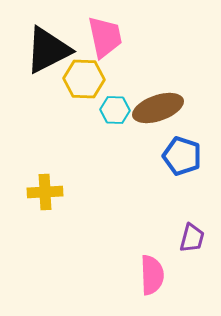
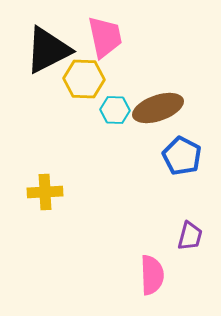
blue pentagon: rotated 9 degrees clockwise
purple trapezoid: moved 2 px left, 2 px up
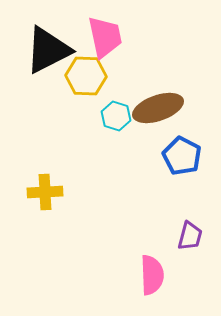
yellow hexagon: moved 2 px right, 3 px up
cyan hexagon: moved 1 px right, 6 px down; rotated 16 degrees clockwise
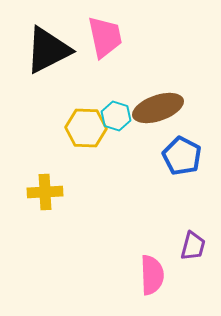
yellow hexagon: moved 52 px down
purple trapezoid: moved 3 px right, 10 px down
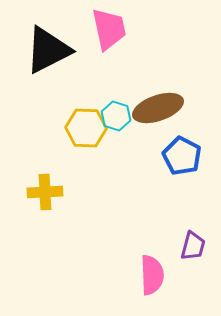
pink trapezoid: moved 4 px right, 8 px up
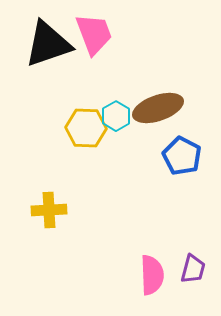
pink trapezoid: moved 15 px left, 5 px down; rotated 9 degrees counterclockwise
black triangle: moved 6 px up; rotated 8 degrees clockwise
cyan hexagon: rotated 12 degrees clockwise
yellow cross: moved 4 px right, 18 px down
purple trapezoid: moved 23 px down
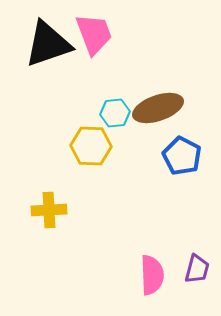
cyan hexagon: moved 1 px left, 3 px up; rotated 24 degrees clockwise
yellow hexagon: moved 5 px right, 18 px down
purple trapezoid: moved 4 px right
